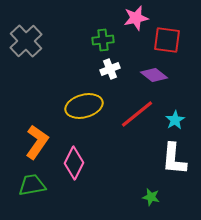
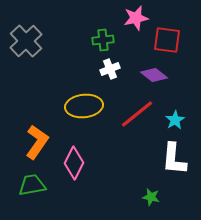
yellow ellipse: rotated 9 degrees clockwise
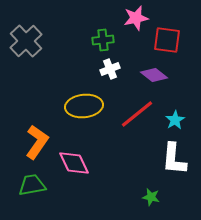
pink diamond: rotated 52 degrees counterclockwise
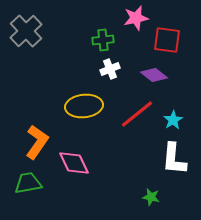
gray cross: moved 10 px up
cyan star: moved 2 px left
green trapezoid: moved 4 px left, 2 px up
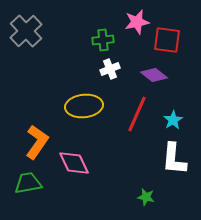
pink star: moved 1 px right, 4 px down
red line: rotated 27 degrees counterclockwise
green star: moved 5 px left
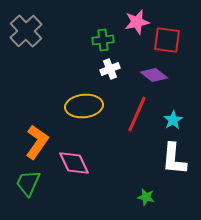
green trapezoid: rotated 56 degrees counterclockwise
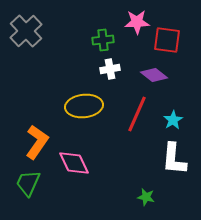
pink star: rotated 10 degrees clockwise
white cross: rotated 12 degrees clockwise
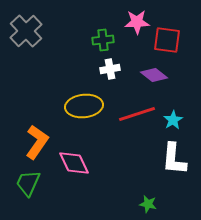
red line: rotated 48 degrees clockwise
green star: moved 2 px right, 7 px down
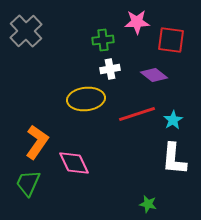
red square: moved 4 px right
yellow ellipse: moved 2 px right, 7 px up
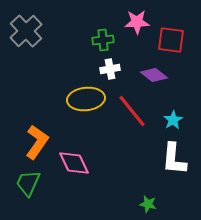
red line: moved 5 px left, 3 px up; rotated 69 degrees clockwise
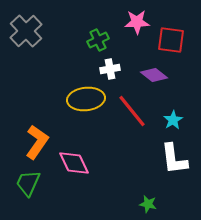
green cross: moved 5 px left; rotated 20 degrees counterclockwise
white L-shape: rotated 12 degrees counterclockwise
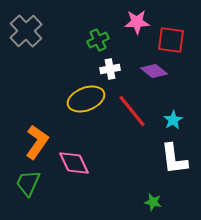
purple diamond: moved 4 px up
yellow ellipse: rotated 15 degrees counterclockwise
green star: moved 5 px right, 2 px up
